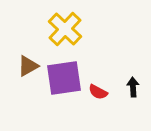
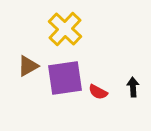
purple square: moved 1 px right
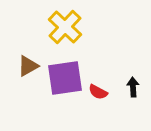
yellow cross: moved 2 px up
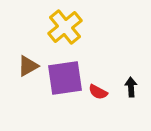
yellow cross: rotated 8 degrees clockwise
black arrow: moved 2 px left
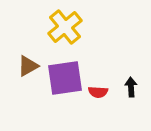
red semicircle: rotated 24 degrees counterclockwise
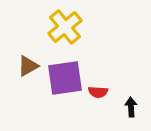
black arrow: moved 20 px down
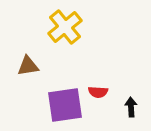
brown triangle: rotated 20 degrees clockwise
purple square: moved 27 px down
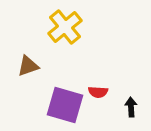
brown triangle: rotated 10 degrees counterclockwise
purple square: rotated 24 degrees clockwise
